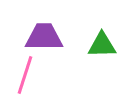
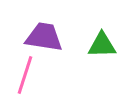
purple trapezoid: rotated 9 degrees clockwise
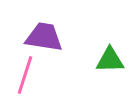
green triangle: moved 8 px right, 15 px down
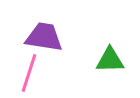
pink line: moved 4 px right, 2 px up
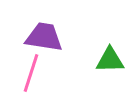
pink line: moved 2 px right
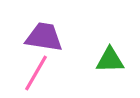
pink line: moved 5 px right; rotated 12 degrees clockwise
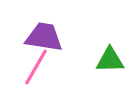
pink line: moved 6 px up
